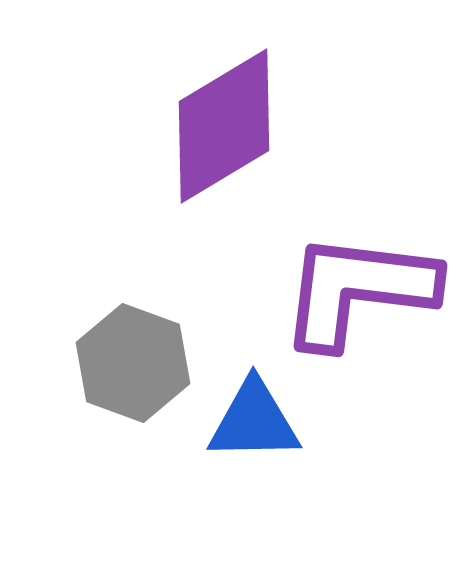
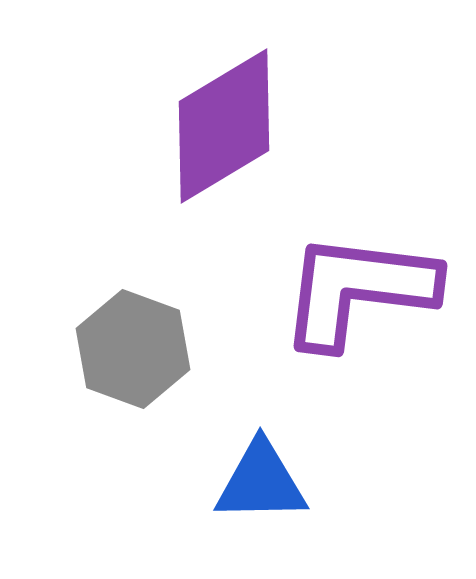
gray hexagon: moved 14 px up
blue triangle: moved 7 px right, 61 px down
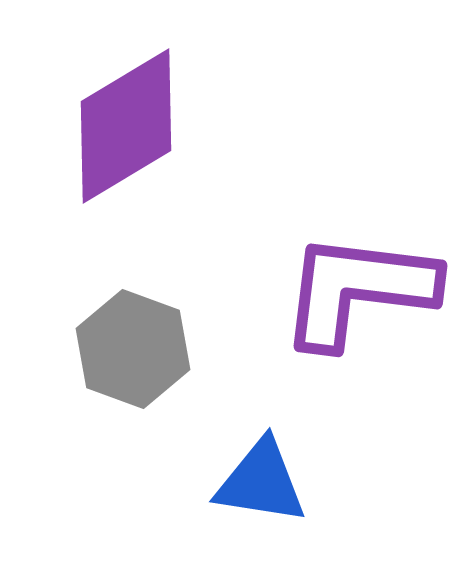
purple diamond: moved 98 px left
blue triangle: rotated 10 degrees clockwise
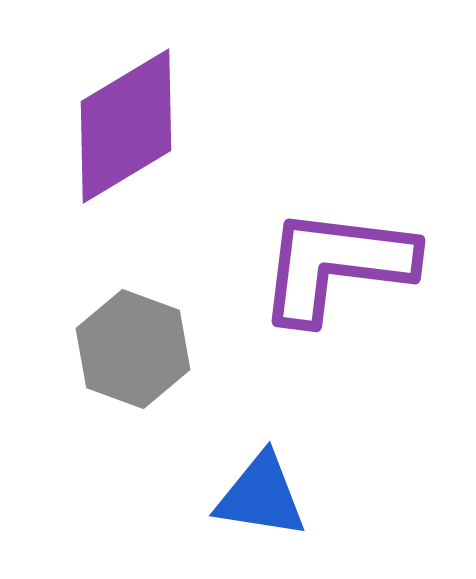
purple L-shape: moved 22 px left, 25 px up
blue triangle: moved 14 px down
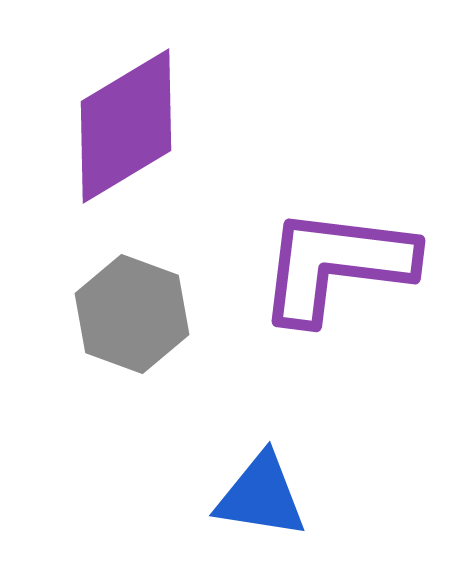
gray hexagon: moved 1 px left, 35 px up
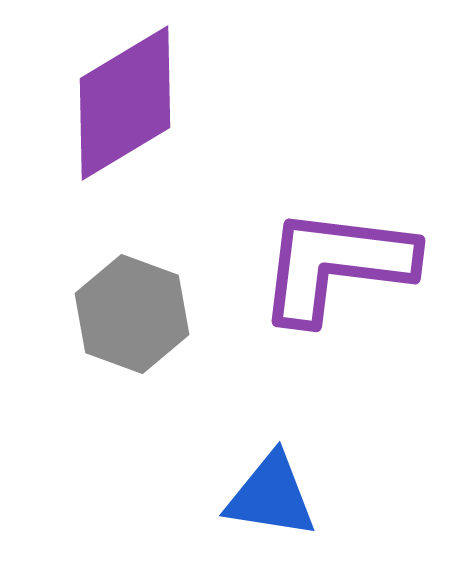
purple diamond: moved 1 px left, 23 px up
blue triangle: moved 10 px right
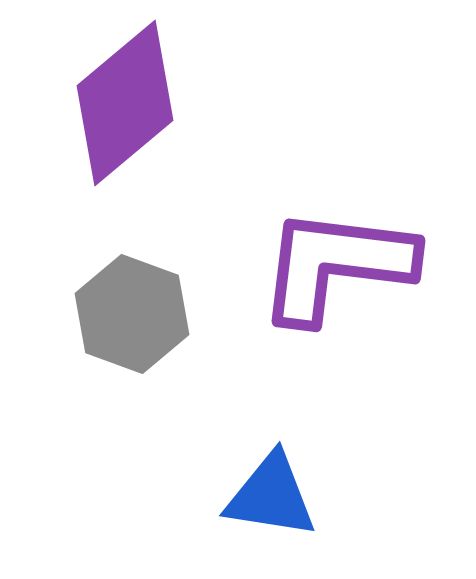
purple diamond: rotated 9 degrees counterclockwise
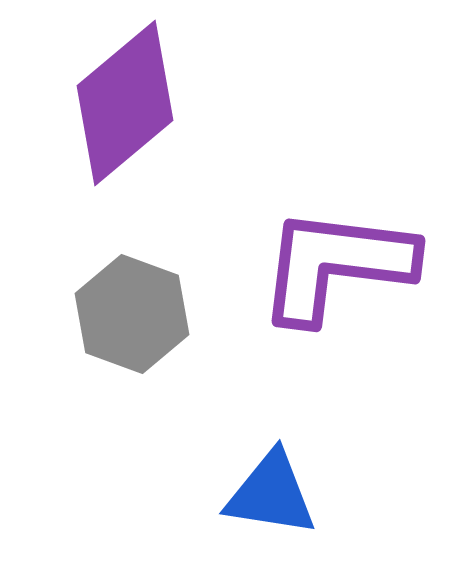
blue triangle: moved 2 px up
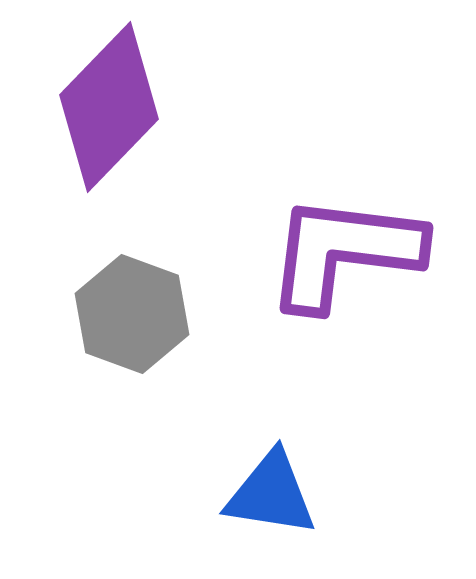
purple diamond: moved 16 px left, 4 px down; rotated 6 degrees counterclockwise
purple L-shape: moved 8 px right, 13 px up
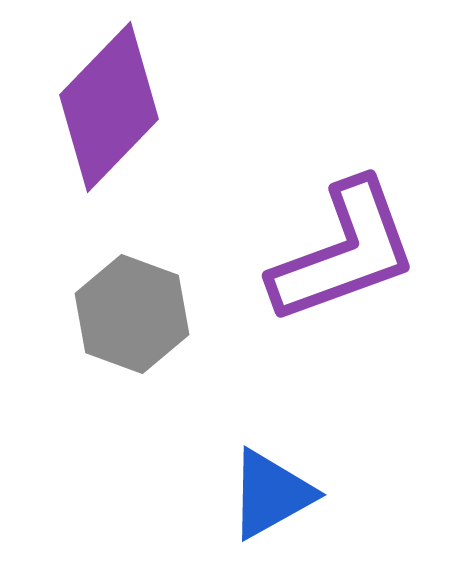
purple L-shape: rotated 153 degrees clockwise
blue triangle: rotated 38 degrees counterclockwise
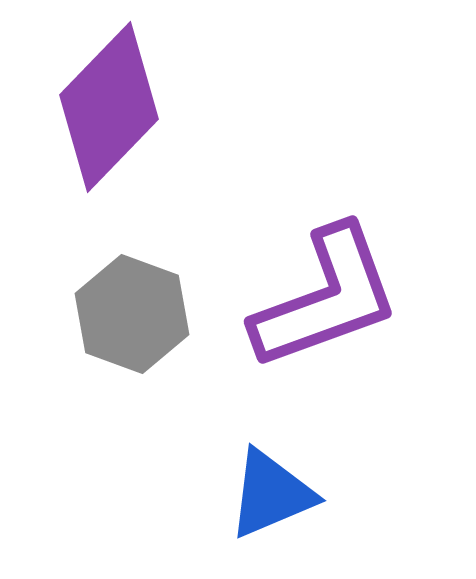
purple L-shape: moved 18 px left, 46 px down
blue triangle: rotated 6 degrees clockwise
